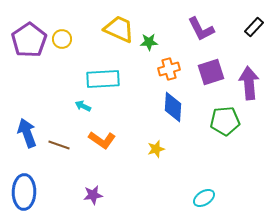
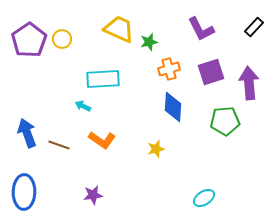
green star: rotated 12 degrees counterclockwise
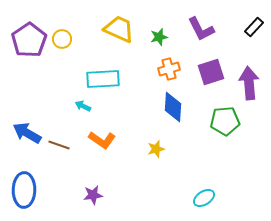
green star: moved 10 px right, 5 px up
blue arrow: rotated 40 degrees counterclockwise
blue ellipse: moved 2 px up
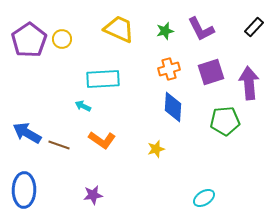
green star: moved 6 px right, 6 px up
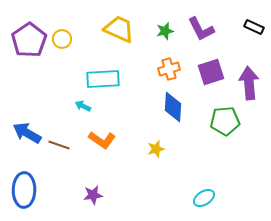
black rectangle: rotated 72 degrees clockwise
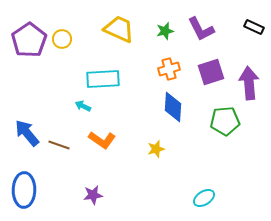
blue arrow: rotated 20 degrees clockwise
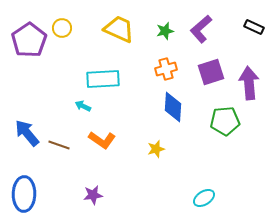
purple L-shape: rotated 76 degrees clockwise
yellow circle: moved 11 px up
orange cross: moved 3 px left
blue ellipse: moved 4 px down
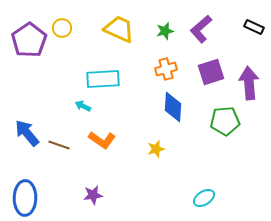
blue ellipse: moved 1 px right, 4 px down
